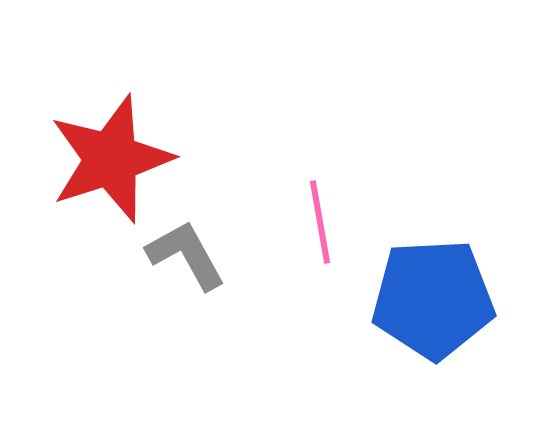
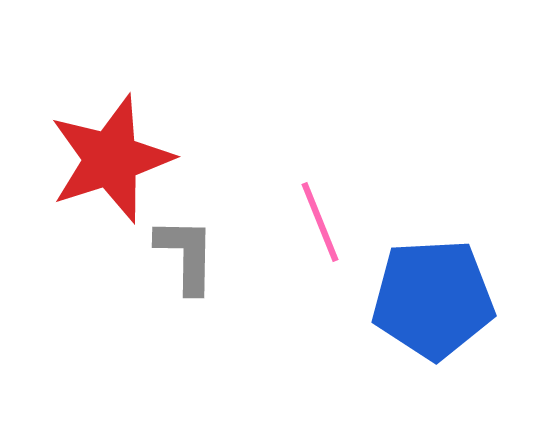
pink line: rotated 12 degrees counterclockwise
gray L-shape: rotated 30 degrees clockwise
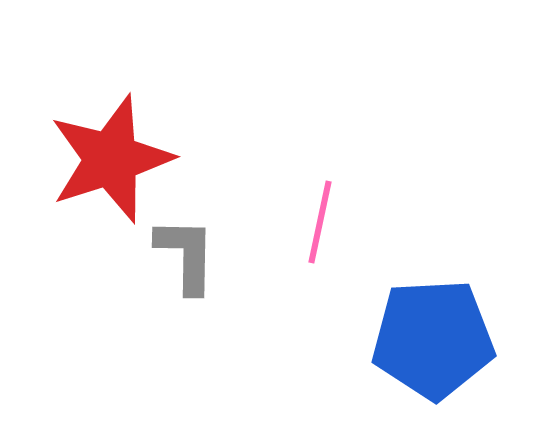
pink line: rotated 34 degrees clockwise
blue pentagon: moved 40 px down
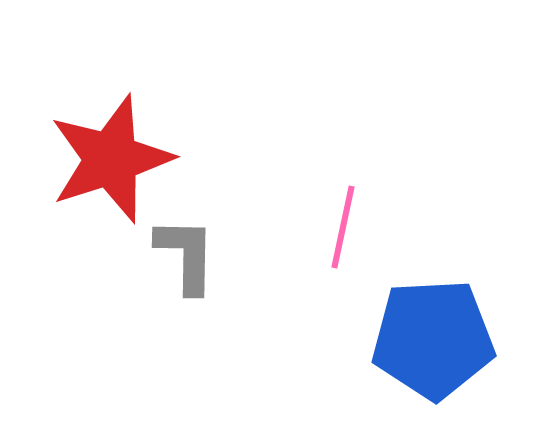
pink line: moved 23 px right, 5 px down
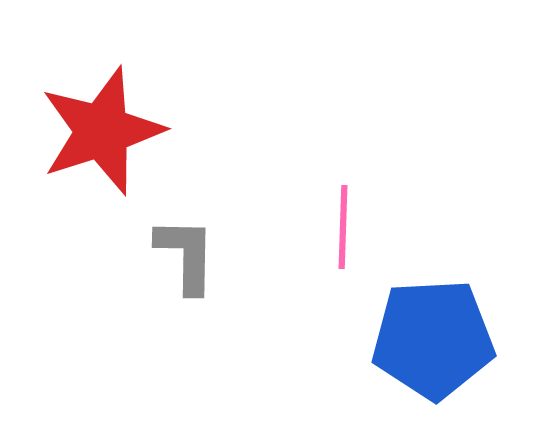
red star: moved 9 px left, 28 px up
pink line: rotated 10 degrees counterclockwise
